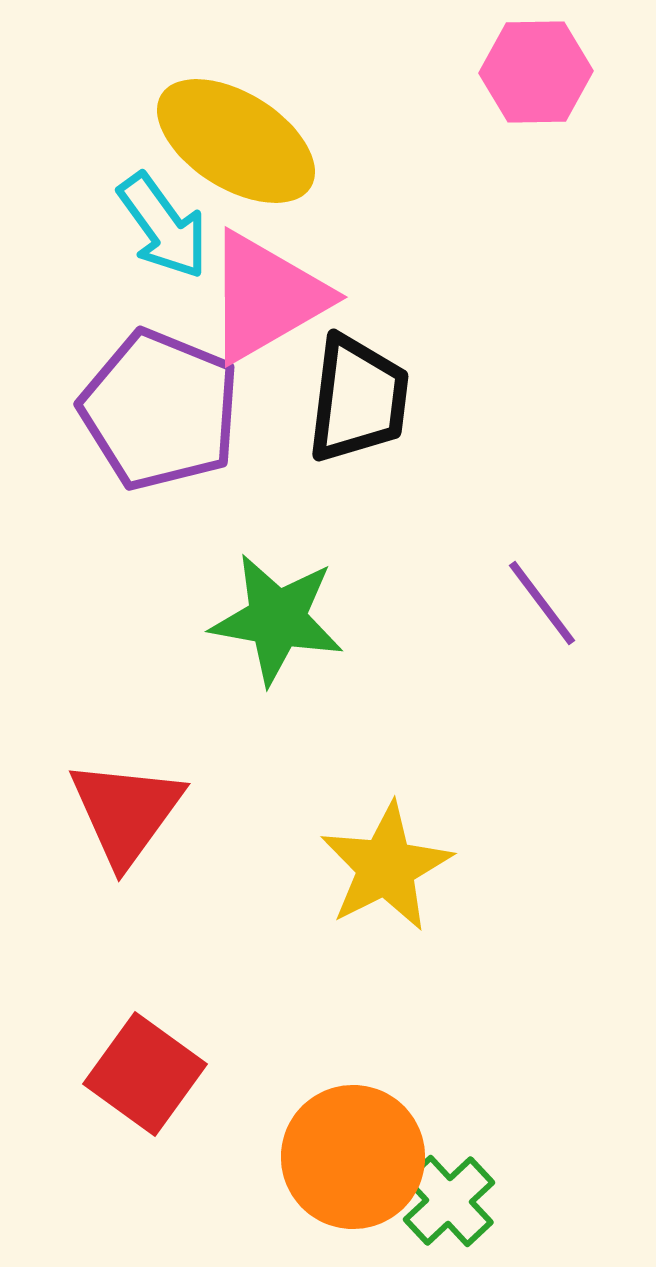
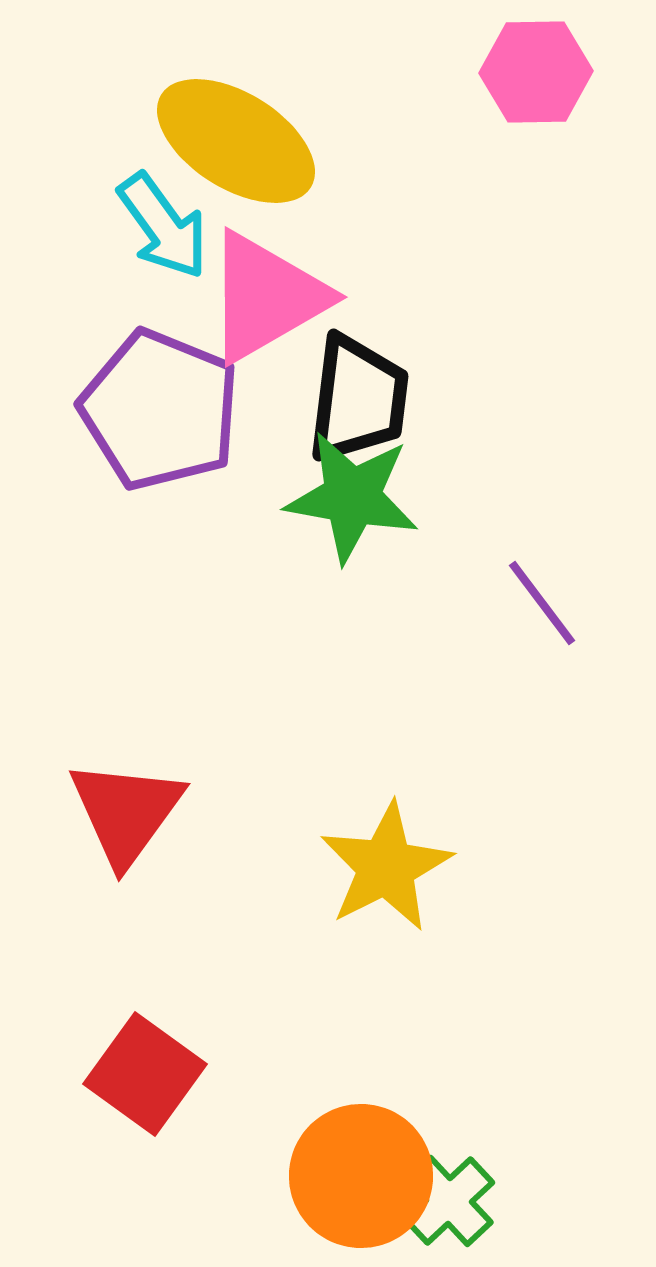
green star: moved 75 px right, 122 px up
orange circle: moved 8 px right, 19 px down
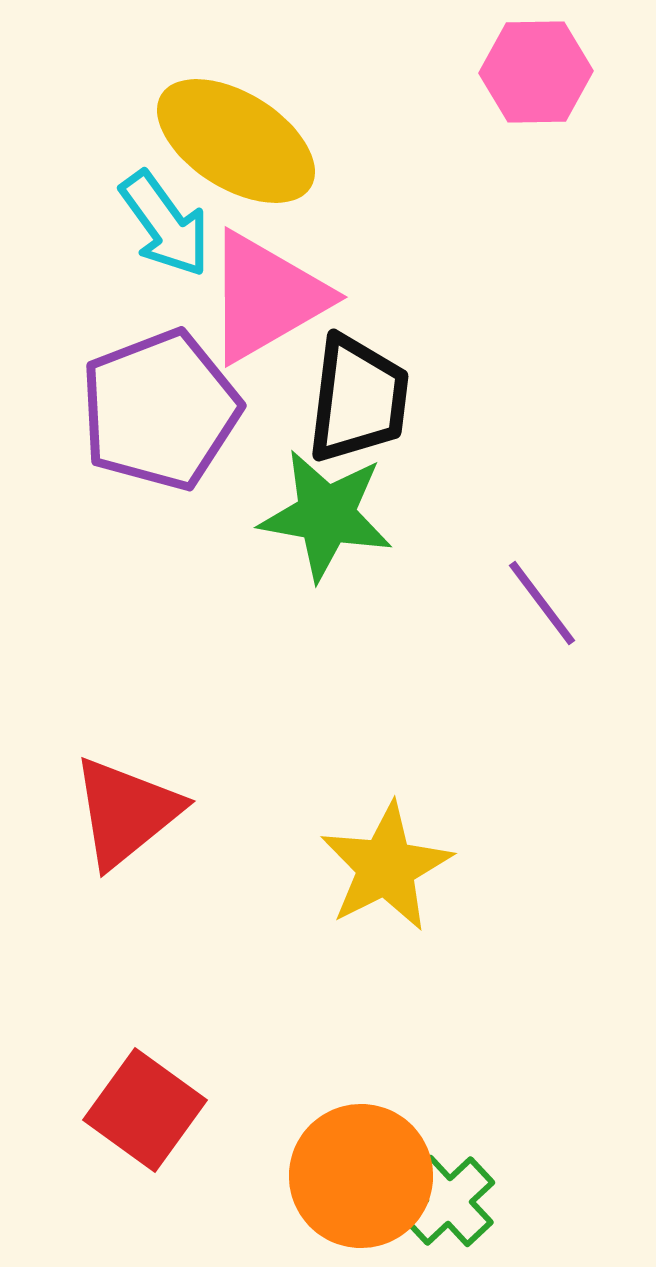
cyan arrow: moved 2 px right, 2 px up
purple pentagon: rotated 29 degrees clockwise
green star: moved 26 px left, 18 px down
red triangle: rotated 15 degrees clockwise
red square: moved 36 px down
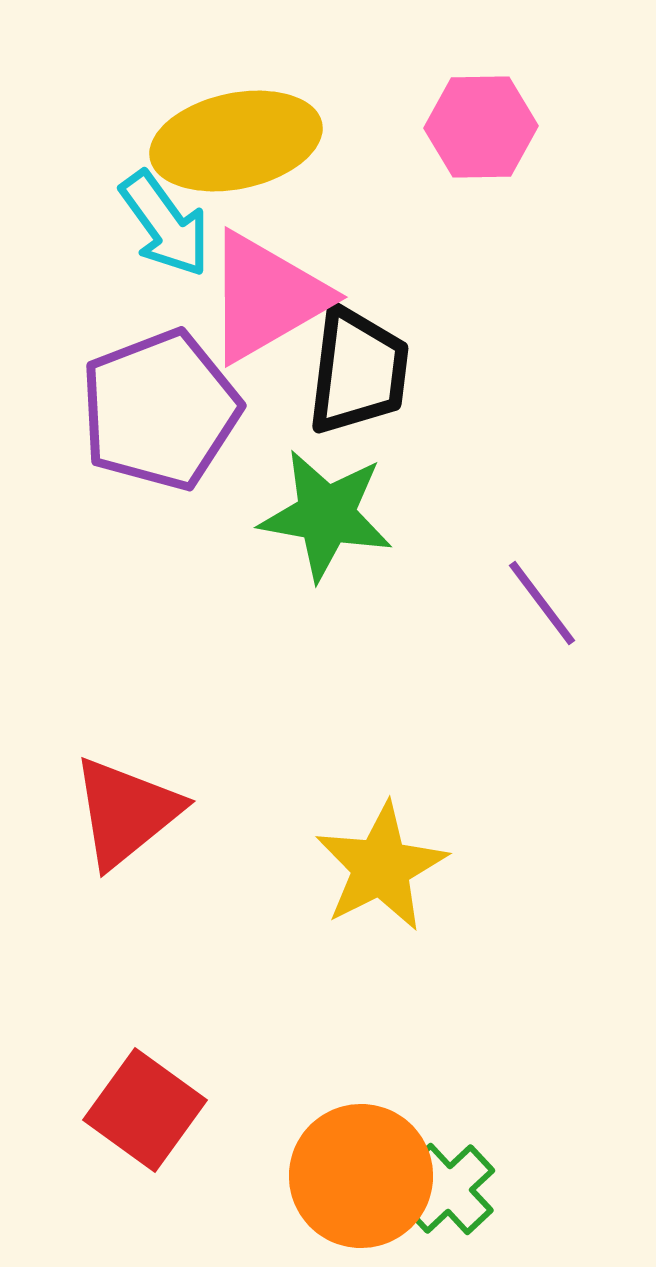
pink hexagon: moved 55 px left, 55 px down
yellow ellipse: rotated 44 degrees counterclockwise
black trapezoid: moved 28 px up
yellow star: moved 5 px left
green cross: moved 12 px up
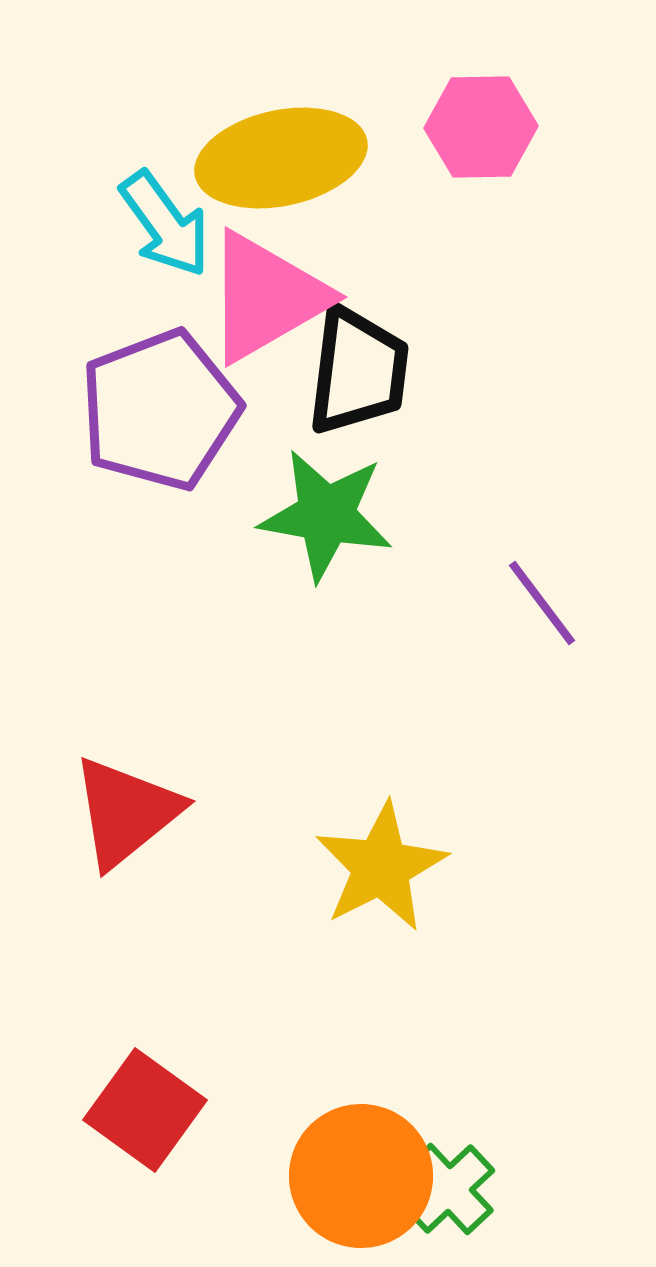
yellow ellipse: moved 45 px right, 17 px down
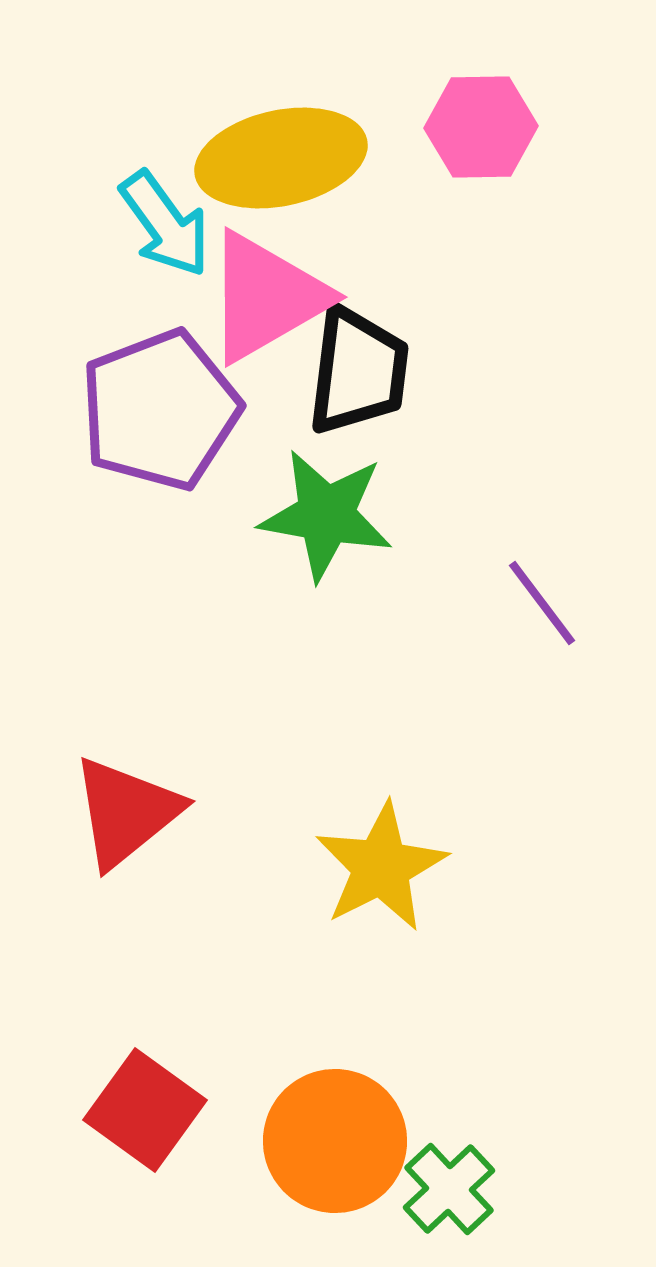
orange circle: moved 26 px left, 35 px up
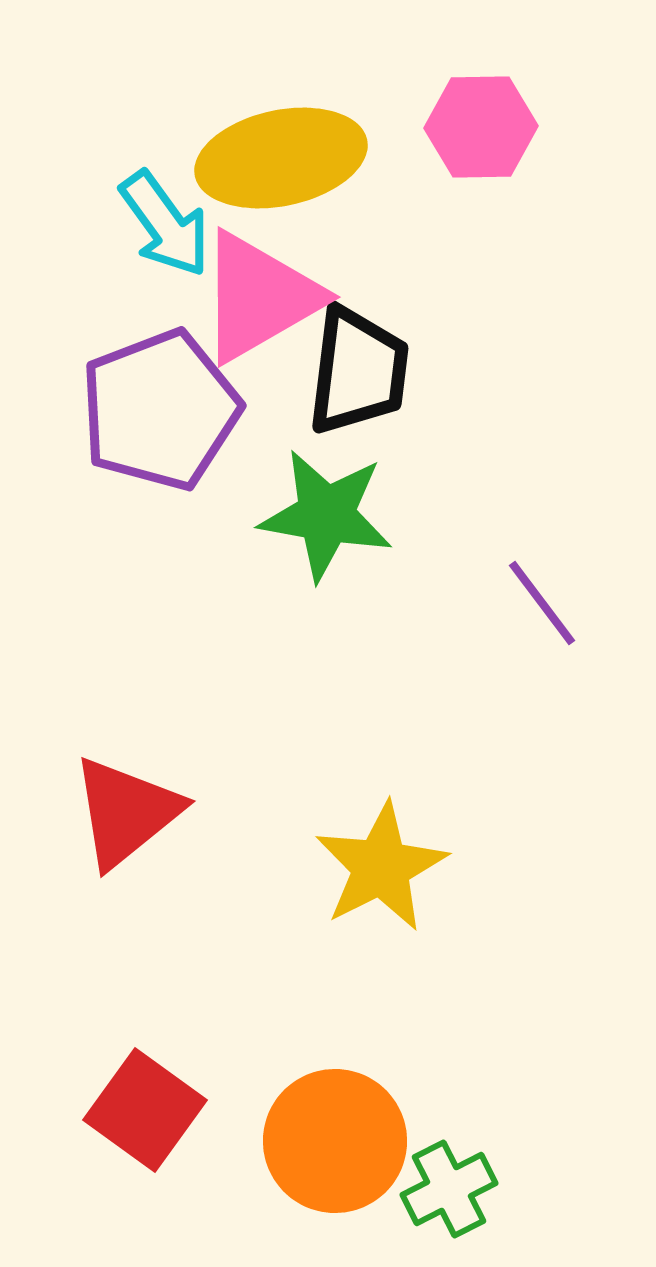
pink triangle: moved 7 px left
green cross: rotated 16 degrees clockwise
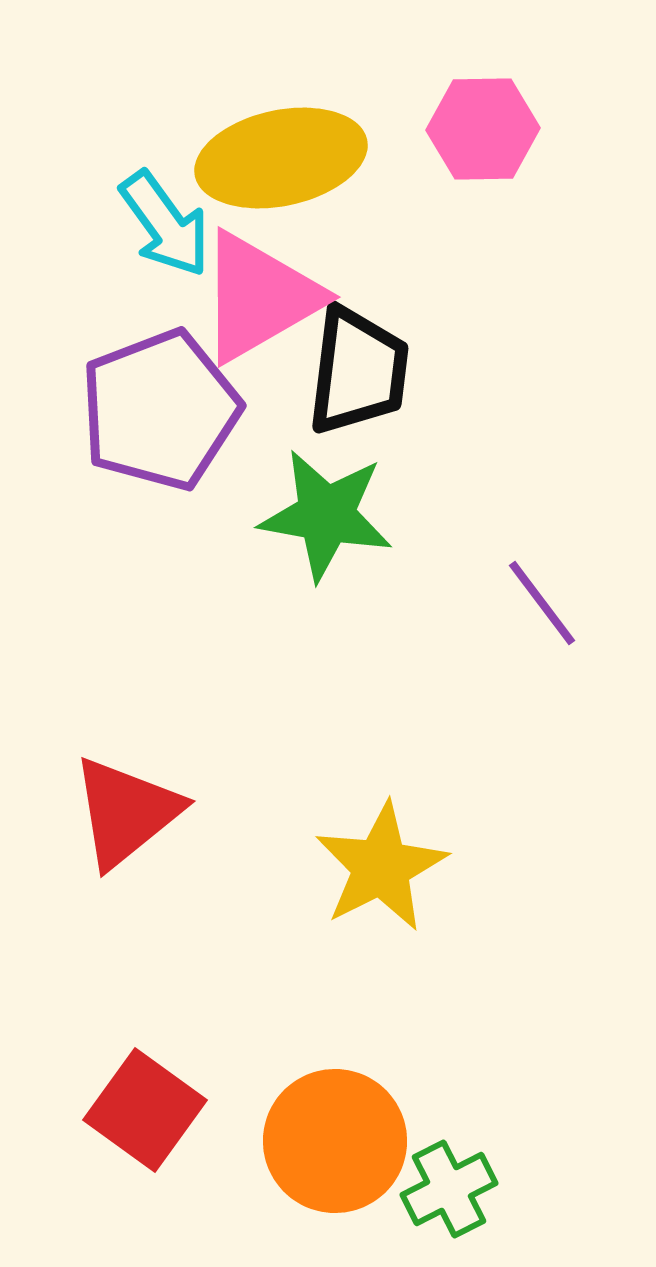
pink hexagon: moved 2 px right, 2 px down
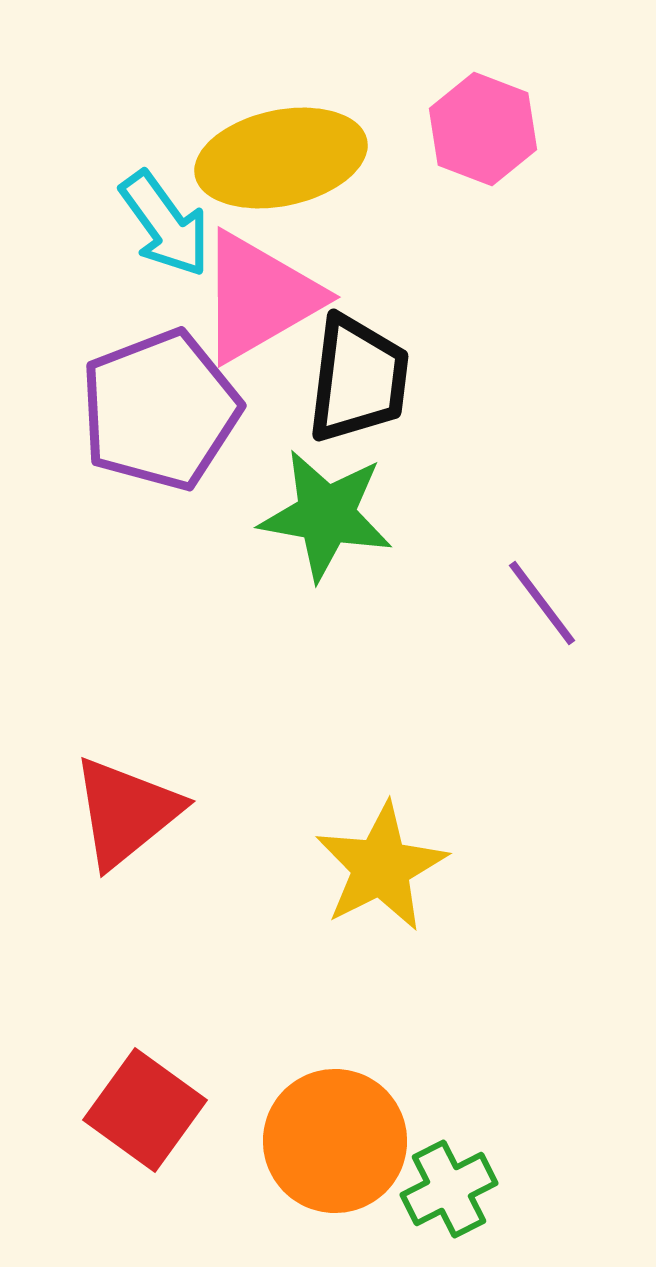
pink hexagon: rotated 22 degrees clockwise
black trapezoid: moved 8 px down
